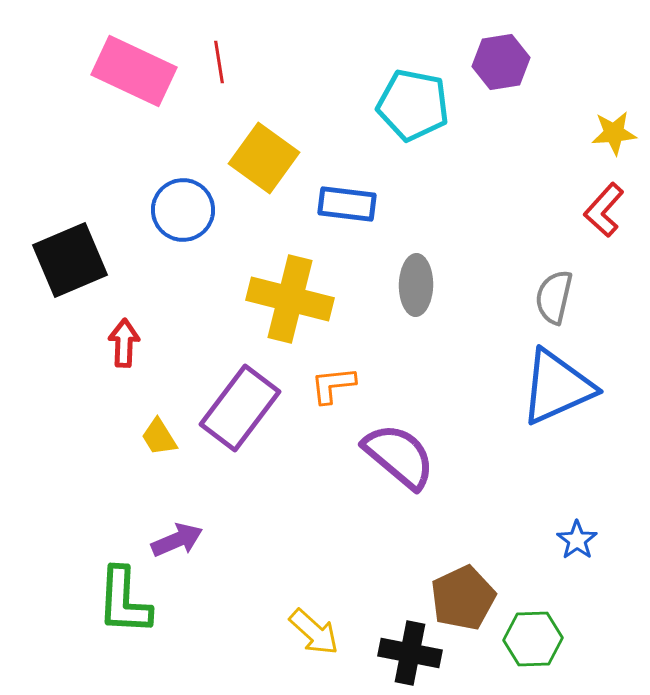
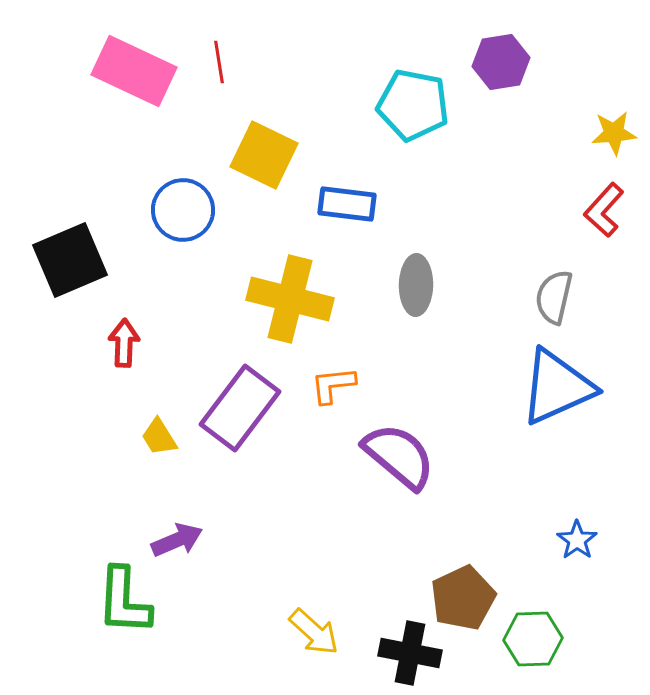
yellow square: moved 3 px up; rotated 10 degrees counterclockwise
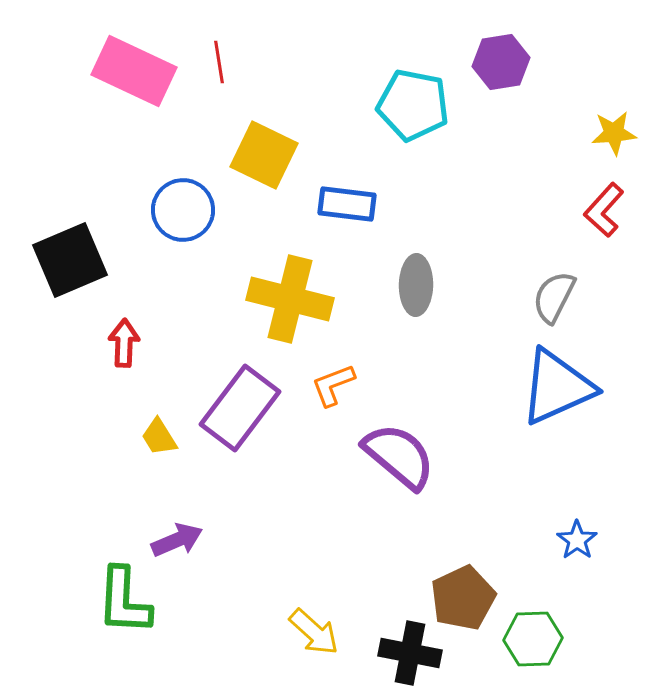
gray semicircle: rotated 14 degrees clockwise
orange L-shape: rotated 15 degrees counterclockwise
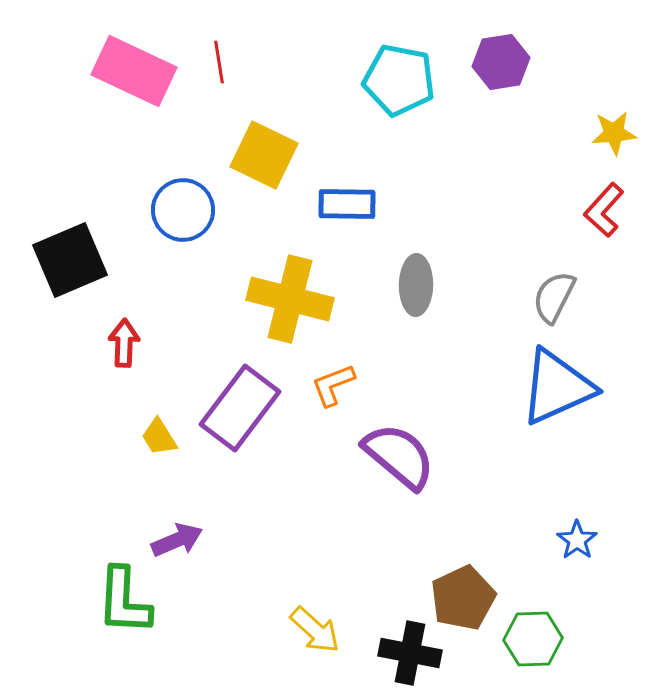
cyan pentagon: moved 14 px left, 25 px up
blue rectangle: rotated 6 degrees counterclockwise
yellow arrow: moved 1 px right, 2 px up
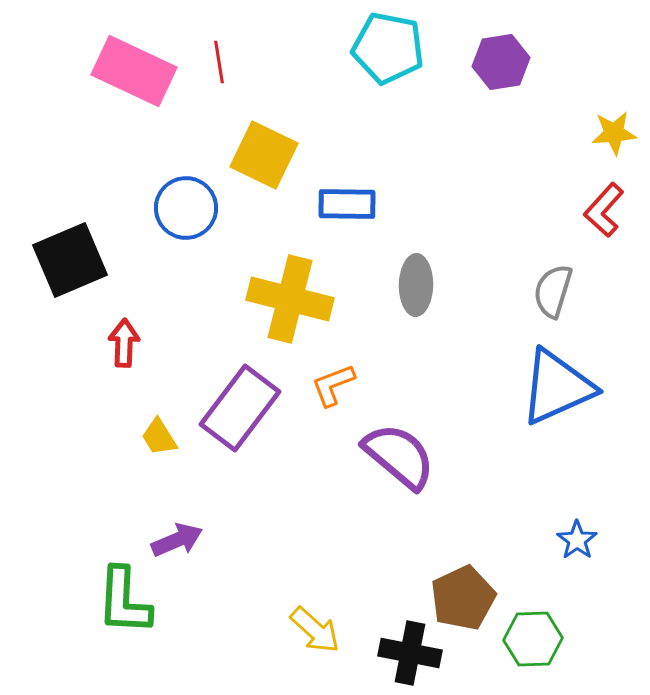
cyan pentagon: moved 11 px left, 32 px up
blue circle: moved 3 px right, 2 px up
gray semicircle: moved 1 px left, 6 px up; rotated 10 degrees counterclockwise
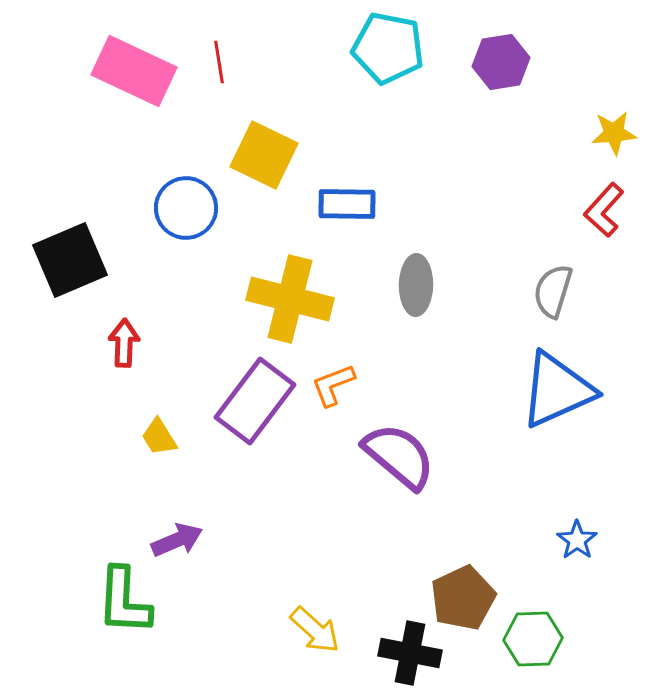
blue triangle: moved 3 px down
purple rectangle: moved 15 px right, 7 px up
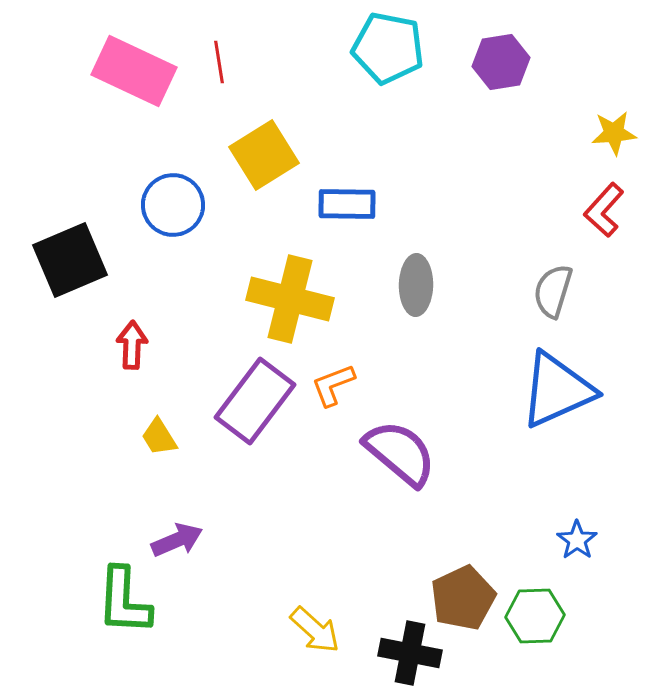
yellow square: rotated 32 degrees clockwise
blue circle: moved 13 px left, 3 px up
red arrow: moved 8 px right, 2 px down
purple semicircle: moved 1 px right, 3 px up
green hexagon: moved 2 px right, 23 px up
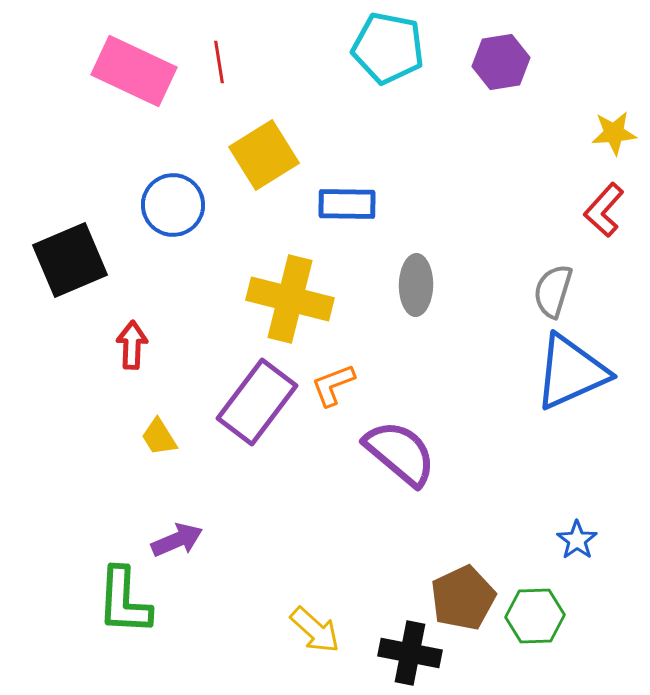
blue triangle: moved 14 px right, 18 px up
purple rectangle: moved 2 px right, 1 px down
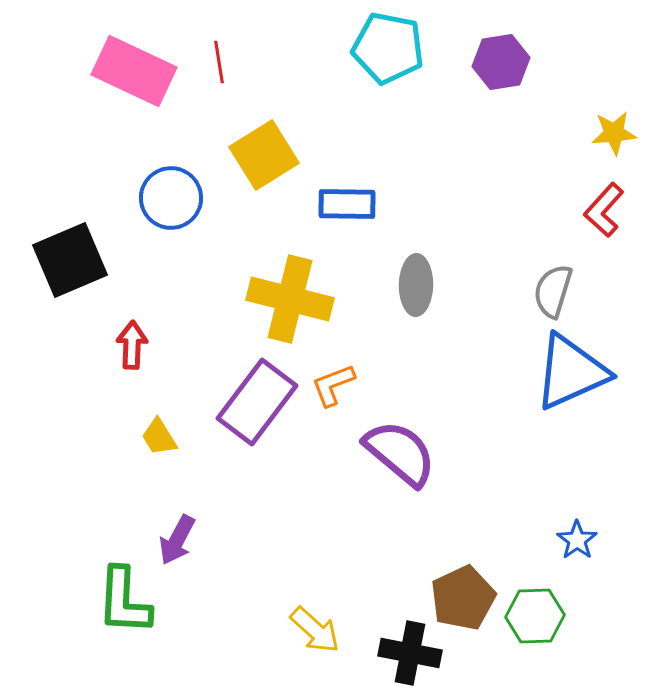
blue circle: moved 2 px left, 7 px up
purple arrow: rotated 141 degrees clockwise
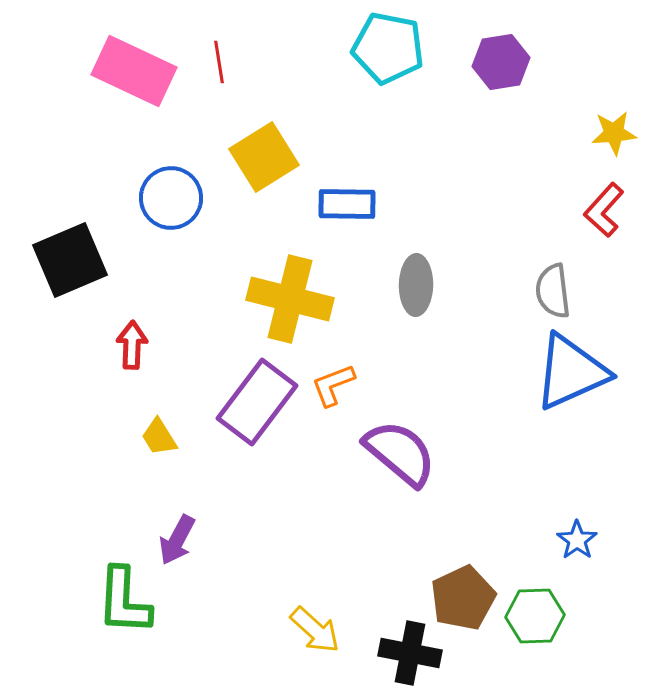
yellow square: moved 2 px down
gray semicircle: rotated 24 degrees counterclockwise
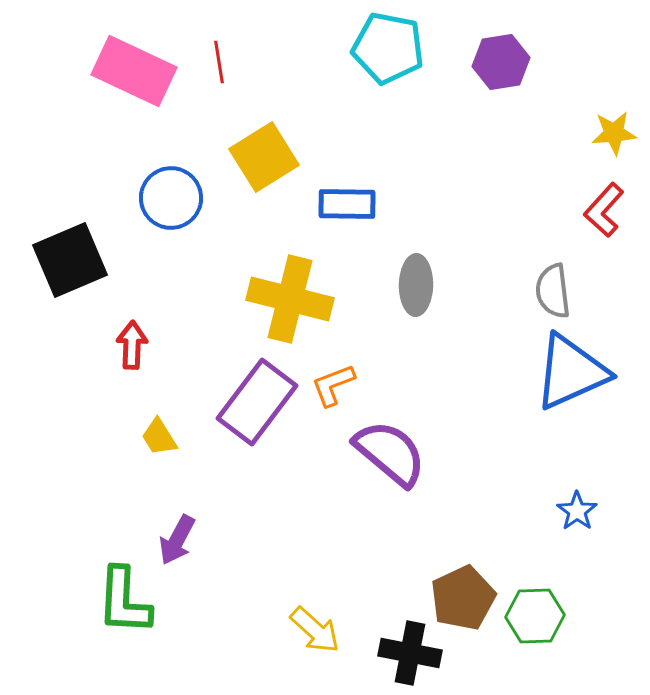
purple semicircle: moved 10 px left
blue star: moved 29 px up
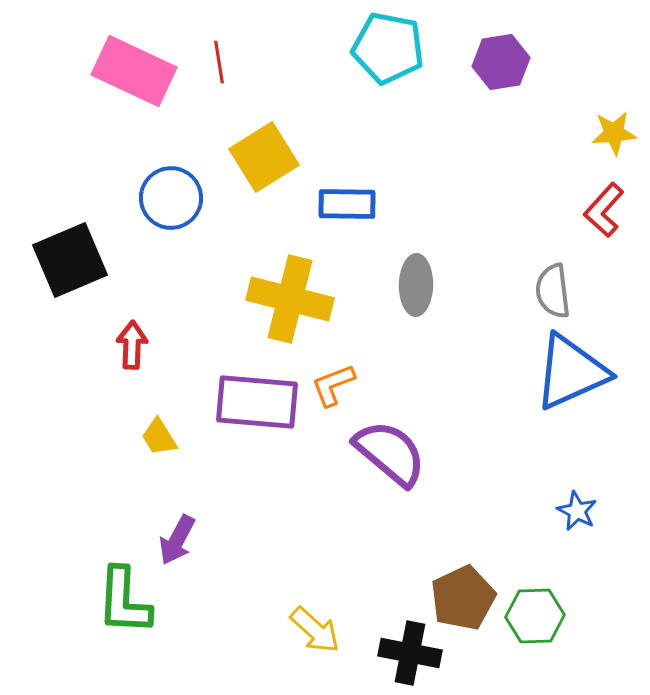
purple rectangle: rotated 58 degrees clockwise
blue star: rotated 9 degrees counterclockwise
